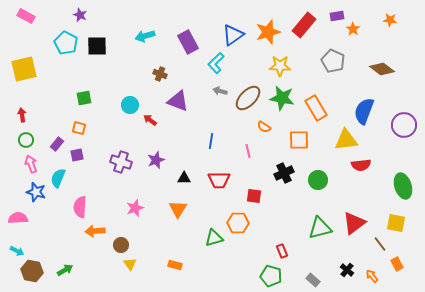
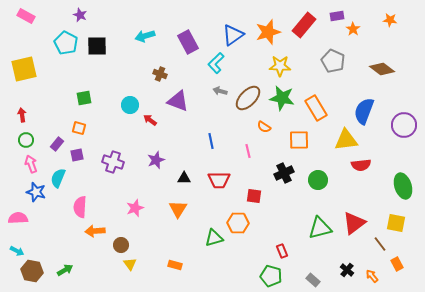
blue line at (211, 141): rotated 21 degrees counterclockwise
purple cross at (121, 162): moved 8 px left
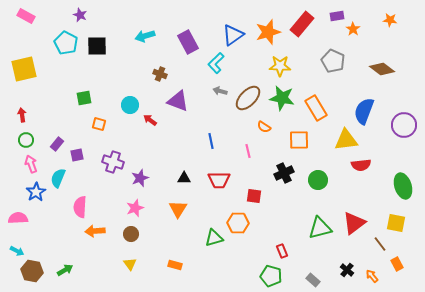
red rectangle at (304, 25): moved 2 px left, 1 px up
orange square at (79, 128): moved 20 px right, 4 px up
purple star at (156, 160): moved 16 px left, 18 px down
blue star at (36, 192): rotated 24 degrees clockwise
brown circle at (121, 245): moved 10 px right, 11 px up
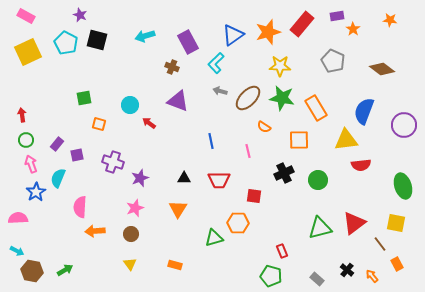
black square at (97, 46): moved 6 px up; rotated 15 degrees clockwise
yellow square at (24, 69): moved 4 px right, 17 px up; rotated 12 degrees counterclockwise
brown cross at (160, 74): moved 12 px right, 7 px up
red arrow at (150, 120): moved 1 px left, 3 px down
gray rectangle at (313, 280): moved 4 px right, 1 px up
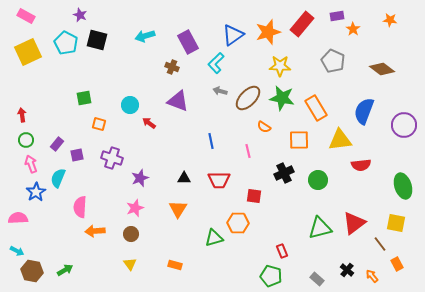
yellow triangle at (346, 140): moved 6 px left
purple cross at (113, 162): moved 1 px left, 4 px up
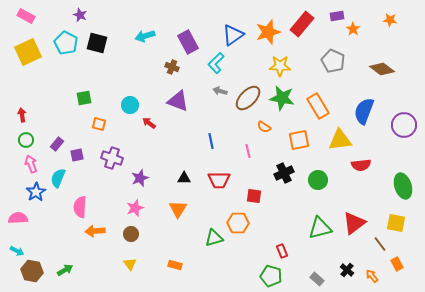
black square at (97, 40): moved 3 px down
orange rectangle at (316, 108): moved 2 px right, 2 px up
orange square at (299, 140): rotated 10 degrees counterclockwise
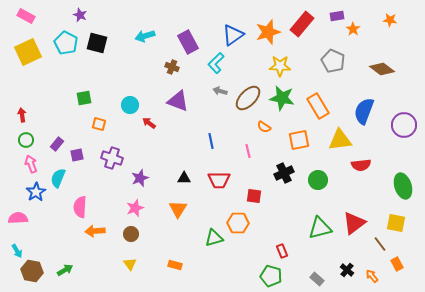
cyan arrow at (17, 251): rotated 32 degrees clockwise
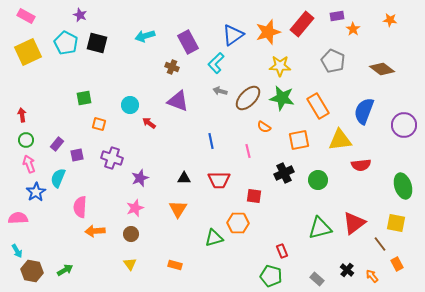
pink arrow at (31, 164): moved 2 px left
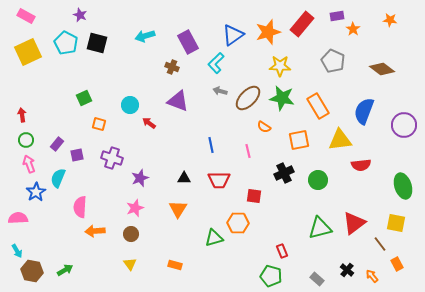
green square at (84, 98): rotated 14 degrees counterclockwise
blue line at (211, 141): moved 4 px down
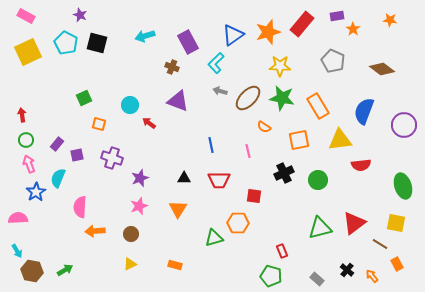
pink star at (135, 208): moved 4 px right, 2 px up
brown line at (380, 244): rotated 21 degrees counterclockwise
yellow triangle at (130, 264): rotated 40 degrees clockwise
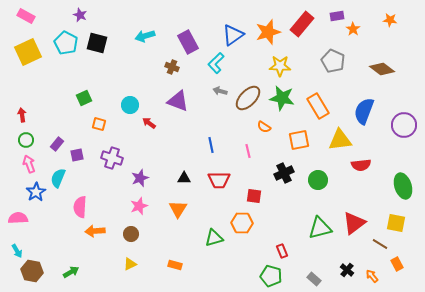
orange hexagon at (238, 223): moved 4 px right
green arrow at (65, 270): moved 6 px right, 2 px down
gray rectangle at (317, 279): moved 3 px left
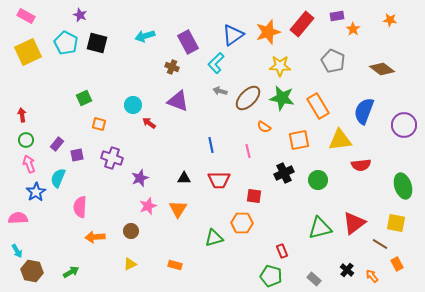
cyan circle at (130, 105): moved 3 px right
pink star at (139, 206): moved 9 px right
orange arrow at (95, 231): moved 6 px down
brown circle at (131, 234): moved 3 px up
